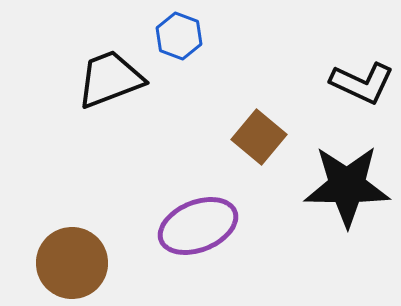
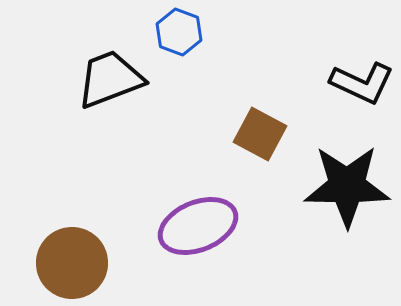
blue hexagon: moved 4 px up
brown square: moved 1 px right, 3 px up; rotated 12 degrees counterclockwise
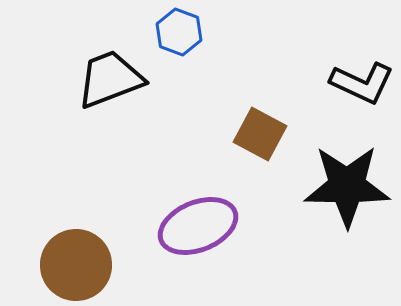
brown circle: moved 4 px right, 2 px down
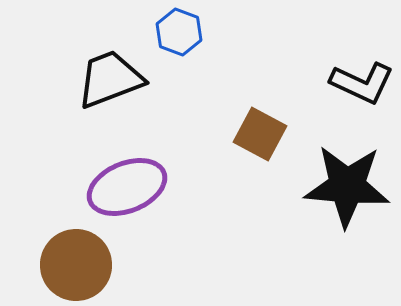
black star: rotated 4 degrees clockwise
purple ellipse: moved 71 px left, 39 px up
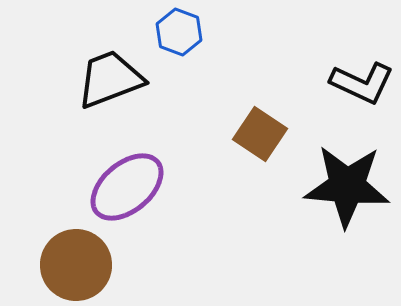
brown square: rotated 6 degrees clockwise
purple ellipse: rotated 18 degrees counterclockwise
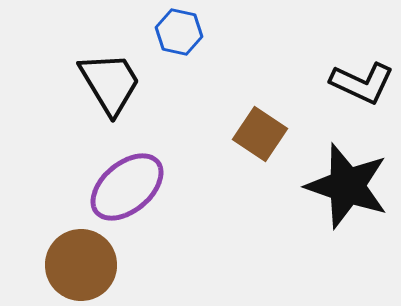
blue hexagon: rotated 9 degrees counterclockwise
black trapezoid: moved 4 px down; rotated 80 degrees clockwise
black star: rotated 14 degrees clockwise
brown circle: moved 5 px right
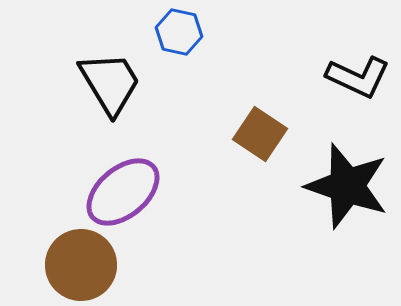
black L-shape: moved 4 px left, 6 px up
purple ellipse: moved 4 px left, 5 px down
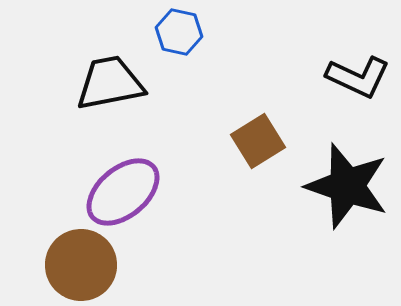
black trapezoid: rotated 70 degrees counterclockwise
brown square: moved 2 px left, 7 px down; rotated 24 degrees clockwise
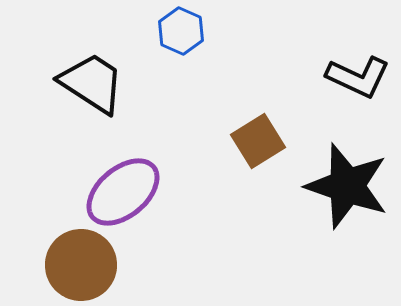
blue hexagon: moved 2 px right, 1 px up; rotated 12 degrees clockwise
black trapezoid: moved 18 px left; rotated 44 degrees clockwise
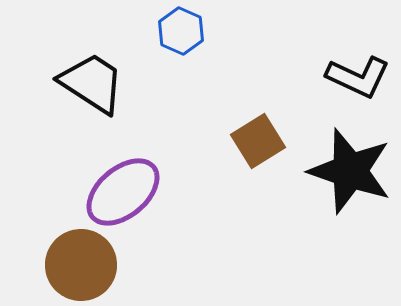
black star: moved 3 px right, 15 px up
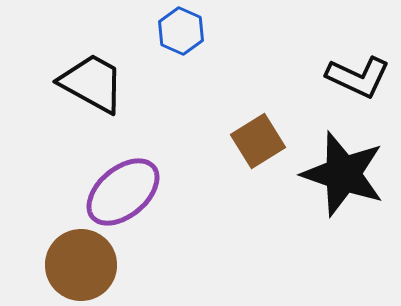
black trapezoid: rotated 4 degrees counterclockwise
black star: moved 7 px left, 3 px down
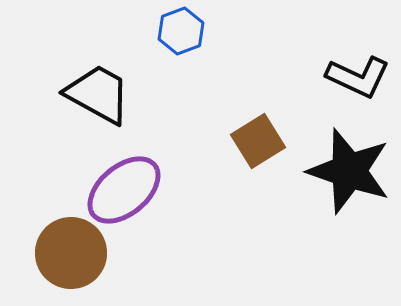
blue hexagon: rotated 15 degrees clockwise
black trapezoid: moved 6 px right, 11 px down
black star: moved 6 px right, 3 px up
purple ellipse: moved 1 px right, 2 px up
brown circle: moved 10 px left, 12 px up
